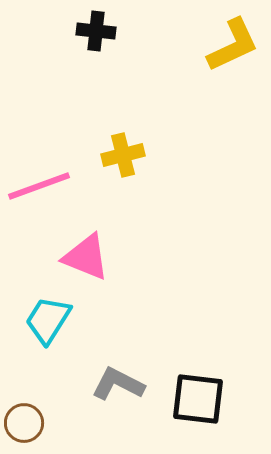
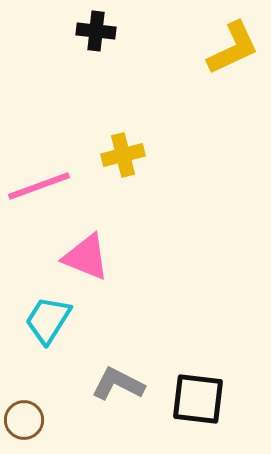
yellow L-shape: moved 3 px down
brown circle: moved 3 px up
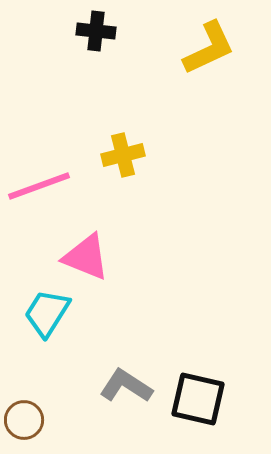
yellow L-shape: moved 24 px left
cyan trapezoid: moved 1 px left, 7 px up
gray L-shape: moved 8 px right, 2 px down; rotated 6 degrees clockwise
black square: rotated 6 degrees clockwise
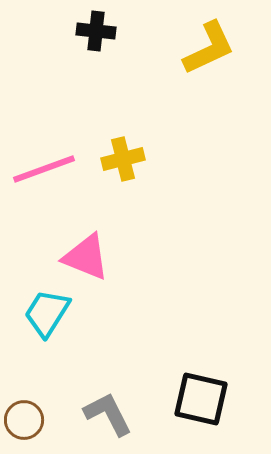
yellow cross: moved 4 px down
pink line: moved 5 px right, 17 px up
gray L-shape: moved 18 px left, 28 px down; rotated 30 degrees clockwise
black square: moved 3 px right
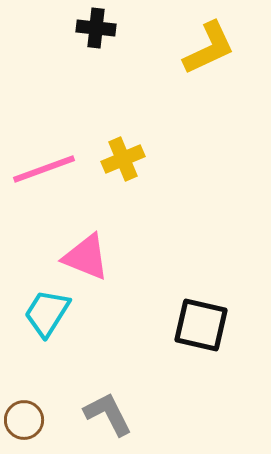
black cross: moved 3 px up
yellow cross: rotated 9 degrees counterclockwise
black square: moved 74 px up
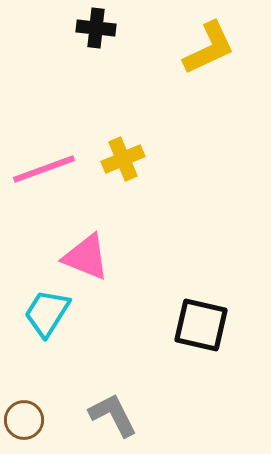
gray L-shape: moved 5 px right, 1 px down
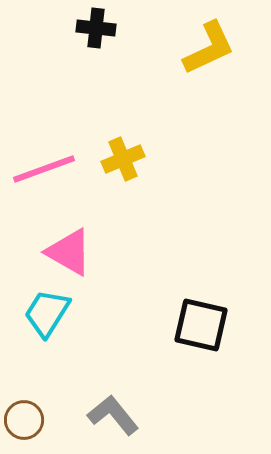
pink triangle: moved 17 px left, 5 px up; rotated 8 degrees clockwise
gray L-shape: rotated 12 degrees counterclockwise
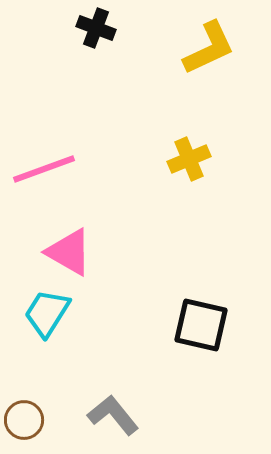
black cross: rotated 15 degrees clockwise
yellow cross: moved 66 px right
